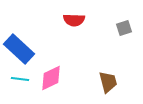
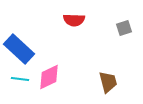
pink diamond: moved 2 px left, 1 px up
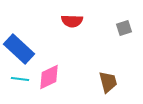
red semicircle: moved 2 px left, 1 px down
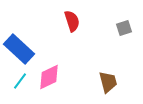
red semicircle: rotated 110 degrees counterclockwise
cyan line: moved 2 px down; rotated 60 degrees counterclockwise
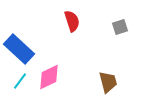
gray square: moved 4 px left, 1 px up
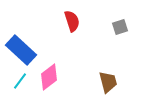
blue rectangle: moved 2 px right, 1 px down
pink diamond: rotated 12 degrees counterclockwise
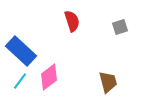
blue rectangle: moved 1 px down
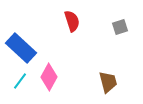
blue rectangle: moved 3 px up
pink diamond: rotated 24 degrees counterclockwise
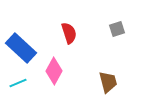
red semicircle: moved 3 px left, 12 px down
gray square: moved 3 px left, 2 px down
pink diamond: moved 5 px right, 6 px up
cyan line: moved 2 px left, 2 px down; rotated 30 degrees clockwise
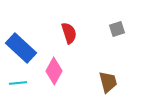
cyan line: rotated 18 degrees clockwise
